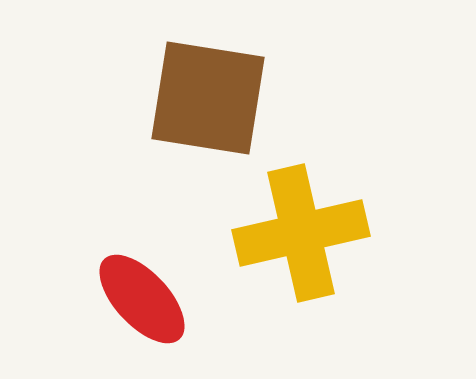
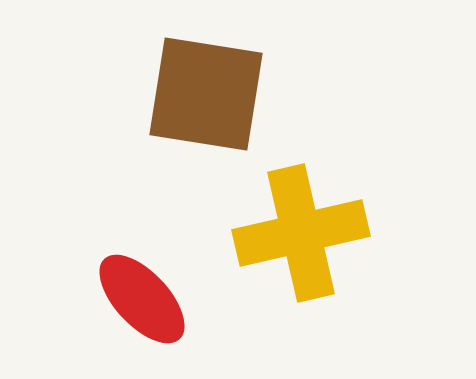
brown square: moved 2 px left, 4 px up
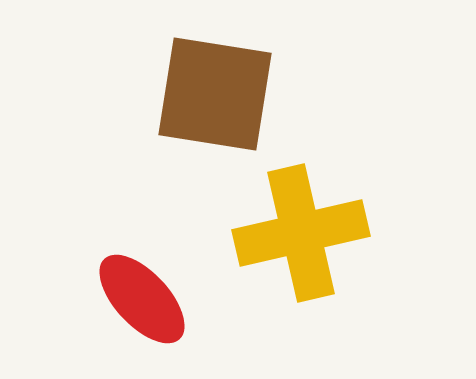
brown square: moved 9 px right
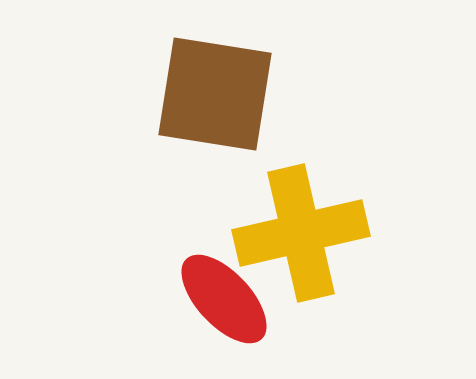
red ellipse: moved 82 px right
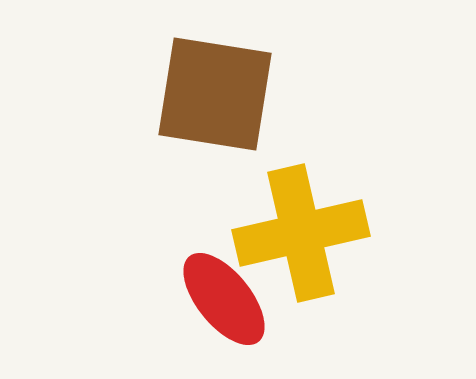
red ellipse: rotated 4 degrees clockwise
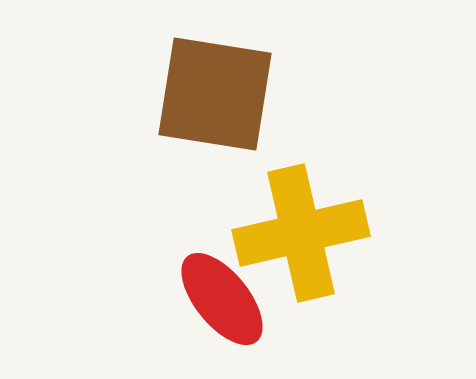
red ellipse: moved 2 px left
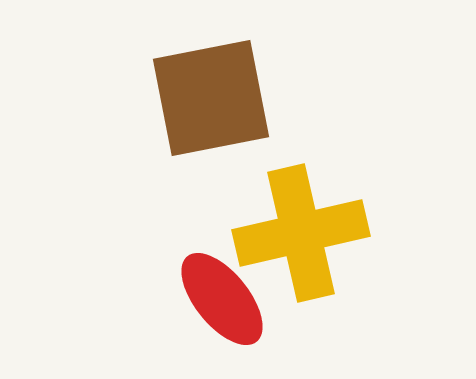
brown square: moved 4 px left, 4 px down; rotated 20 degrees counterclockwise
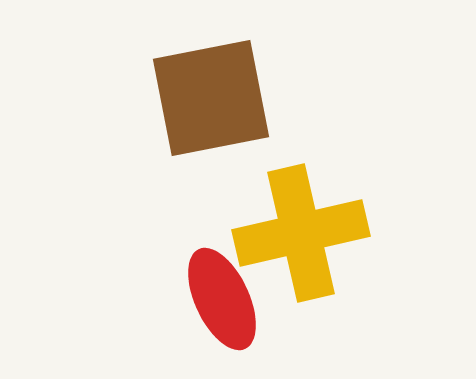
red ellipse: rotated 14 degrees clockwise
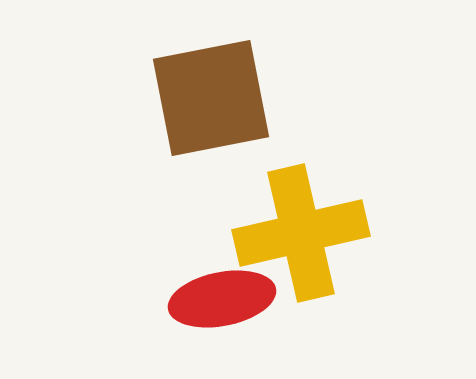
red ellipse: rotated 76 degrees counterclockwise
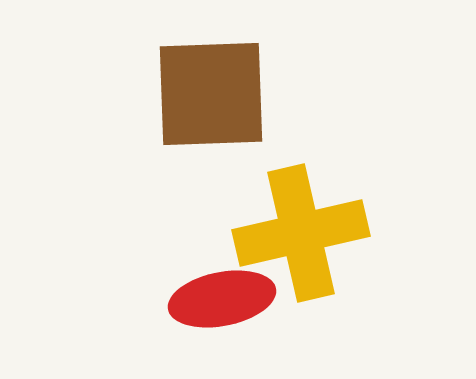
brown square: moved 4 px up; rotated 9 degrees clockwise
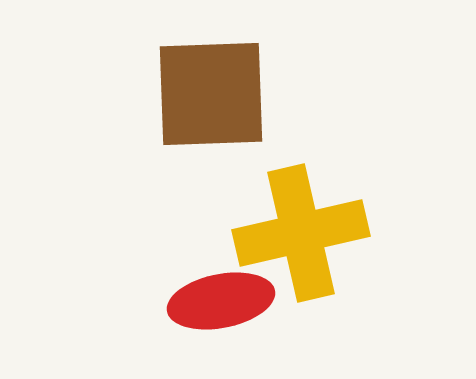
red ellipse: moved 1 px left, 2 px down
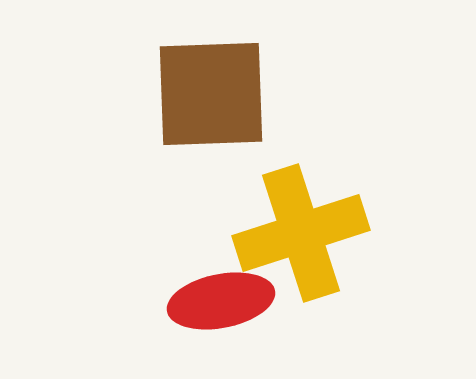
yellow cross: rotated 5 degrees counterclockwise
